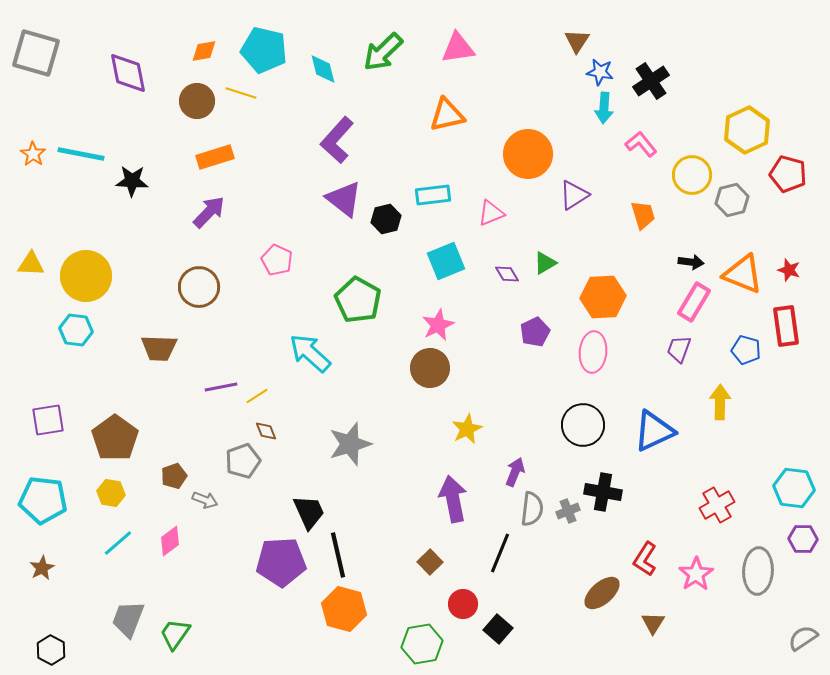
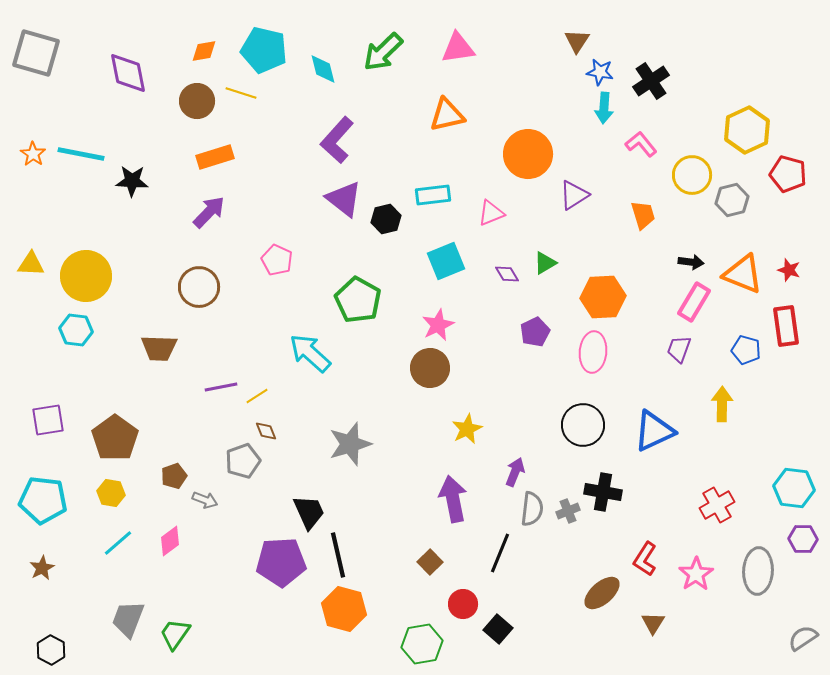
yellow arrow at (720, 402): moved 2 px right, 2 px down
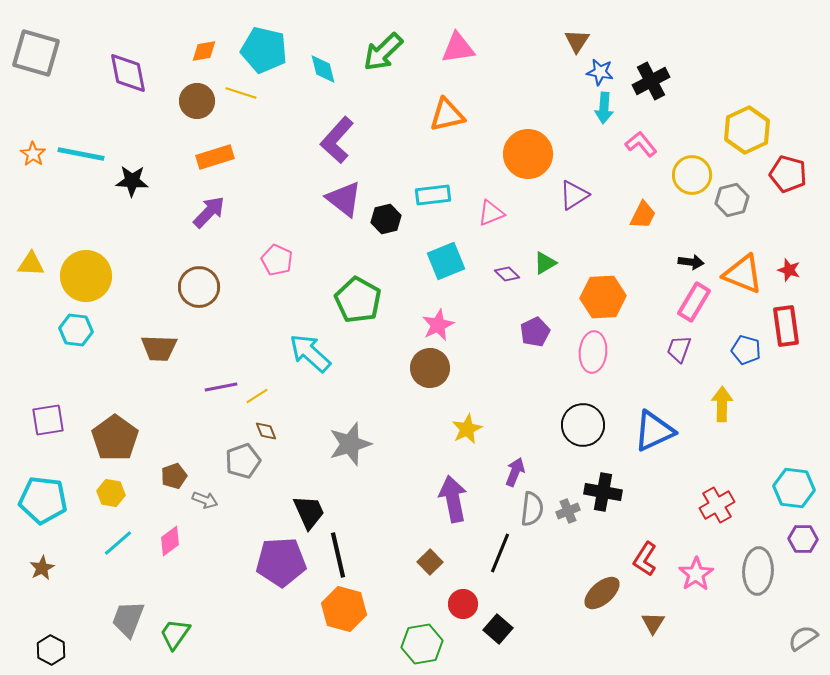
black cross at (651, 81): rotated 6 degrees clockwise
orange trapezoid at (643, 215): rotated 44 degrees clockwise
purple diamond at (507, 274): rotated 15 degrees counterclockwise
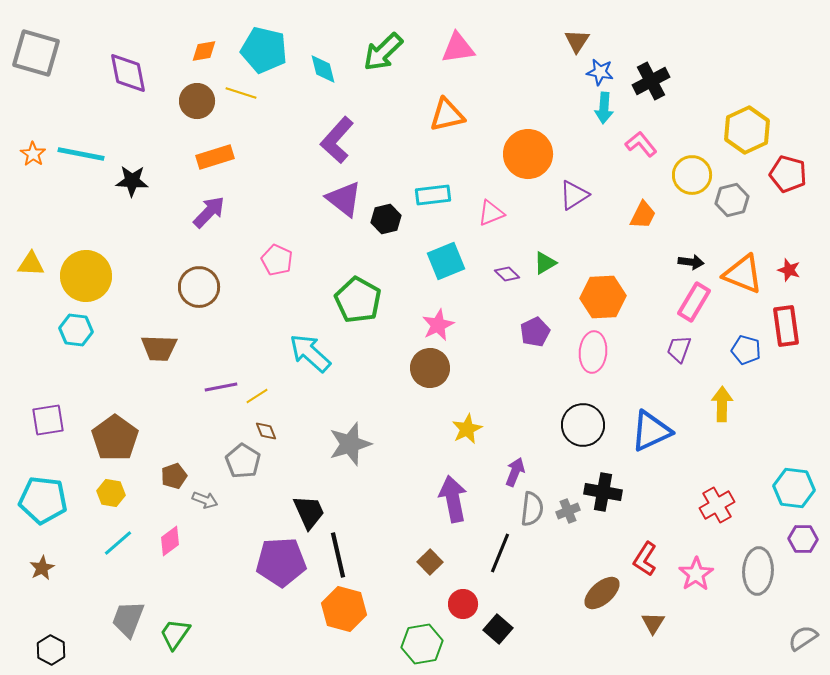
blue triangle at (654, 431): moved 3 px left
gray pentagon at (243, 461): rotated 20 degrees counterclockwise
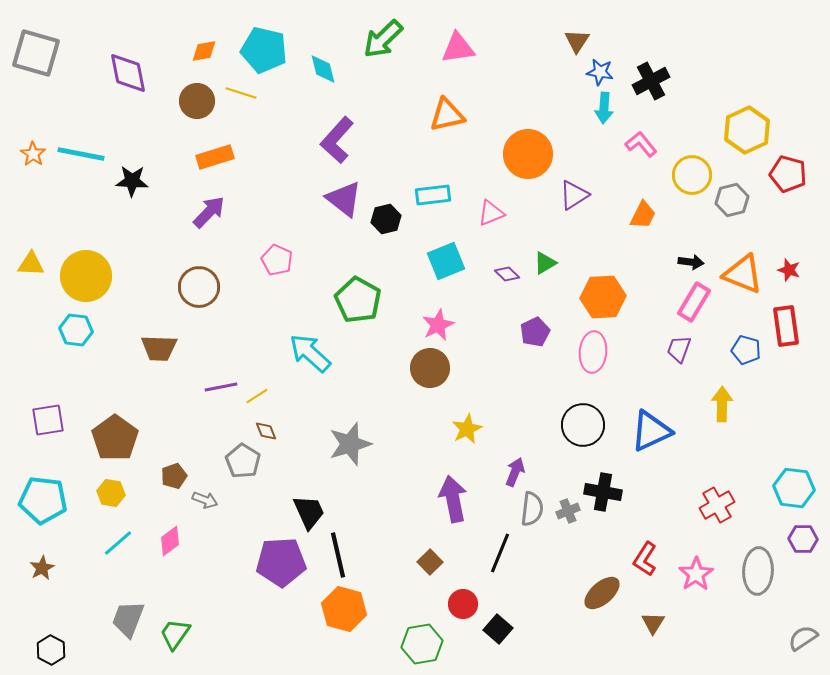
green arrow at (383, 52): moved 13 px up
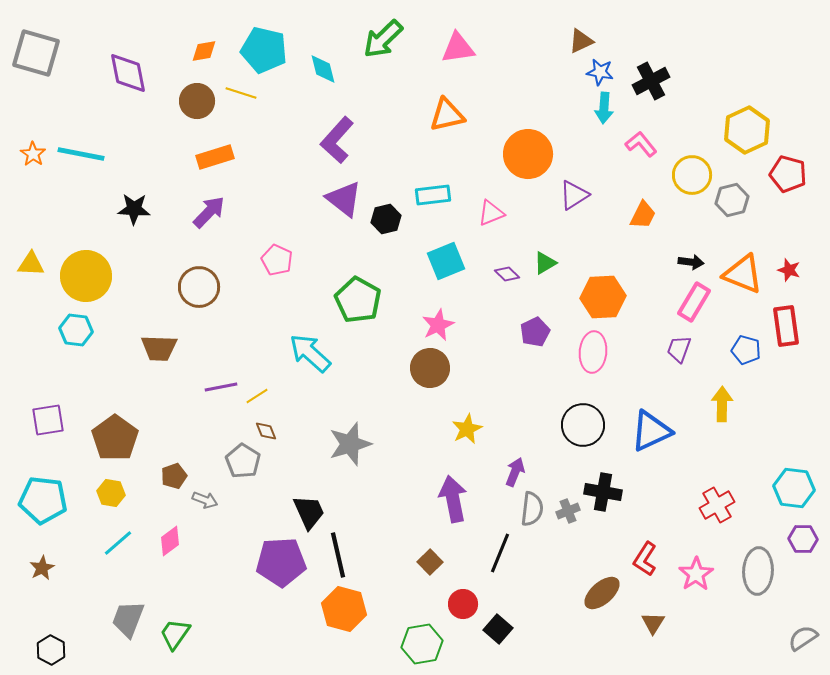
brown triangle at (577, 41): moved 4 px right; rotated 32 degrees clockwise
black star at (132, 181): moved 2 px right, 28 px down
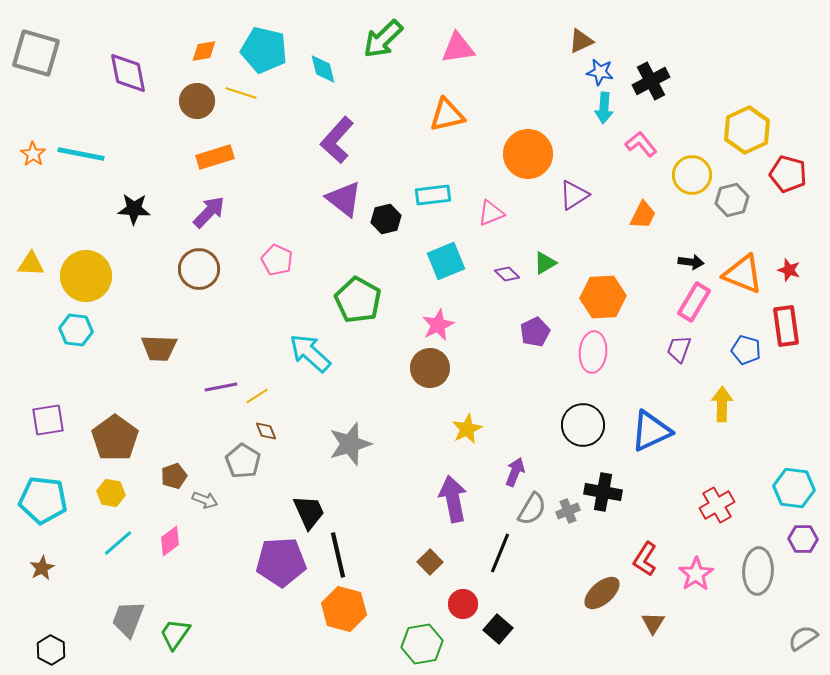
brown circle at (199, 287): moved 18 px up
gray semicircle at (532, 509): rotated 24 degrees clockwise
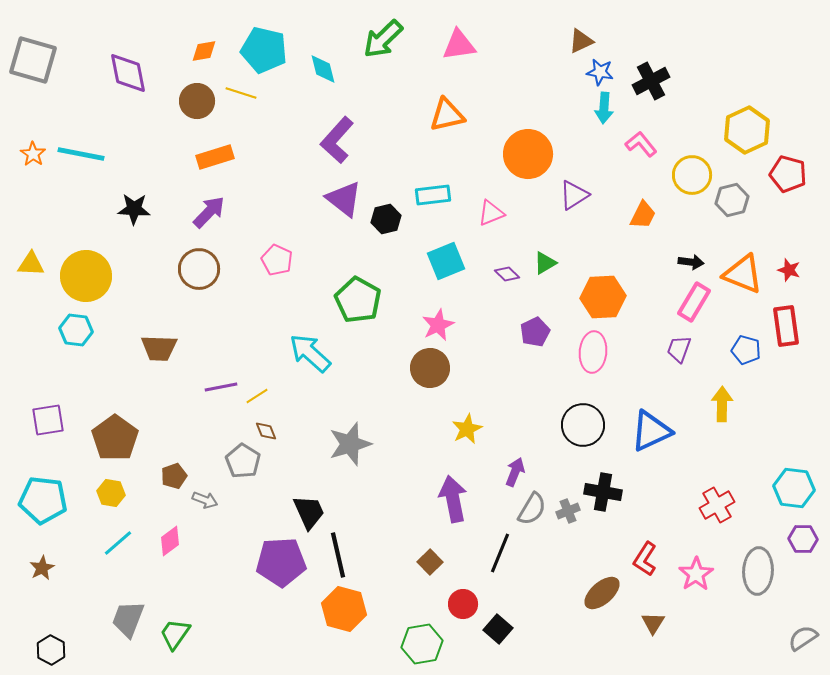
pink triangle at (458, 48): moved 1 px right, 3 px up
gray square at (36, 53): moved 3 px left, 7 px down
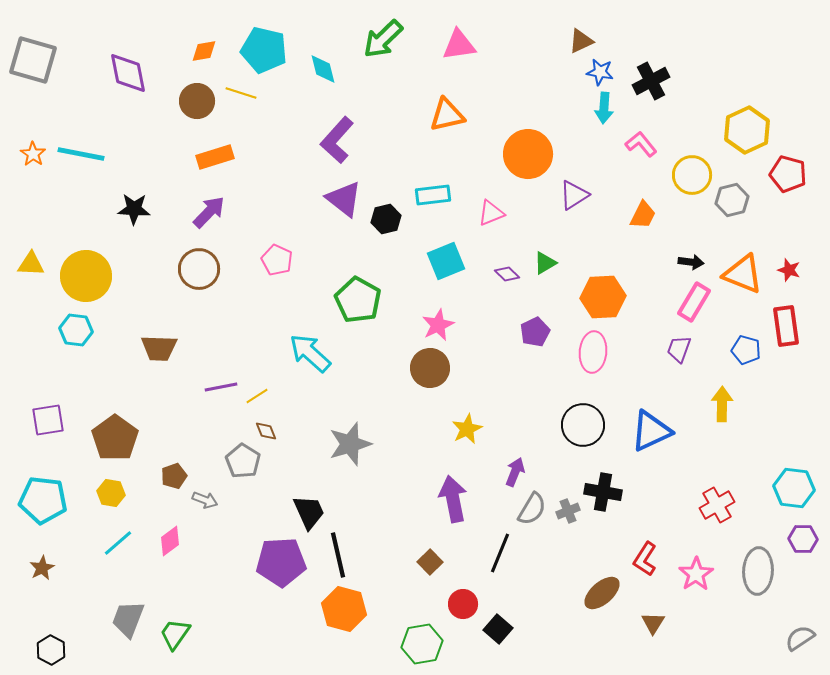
gray semicircle at (803, 638): moved 3 px left
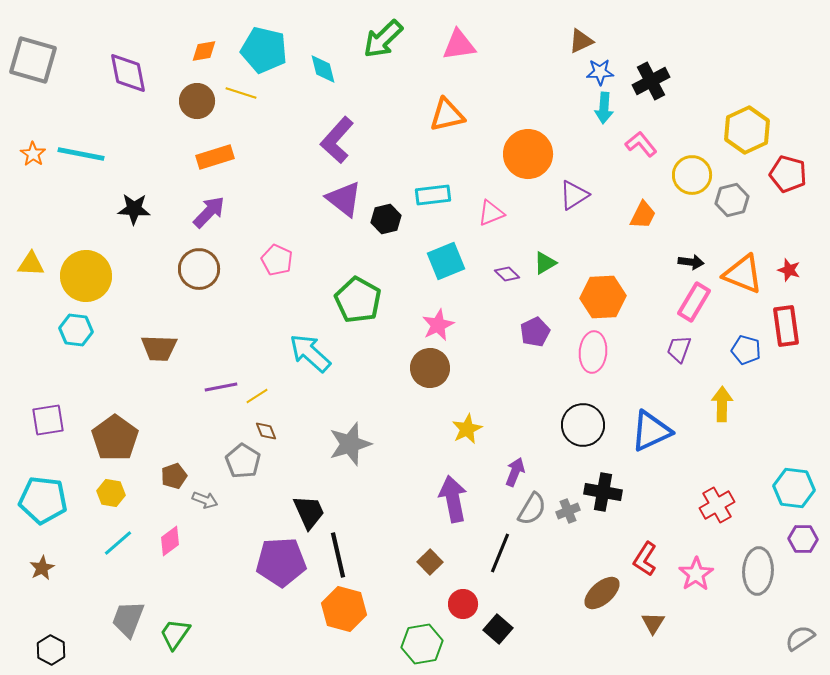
blue star at (600, 72): rotated 12 degrees counterclockwise
